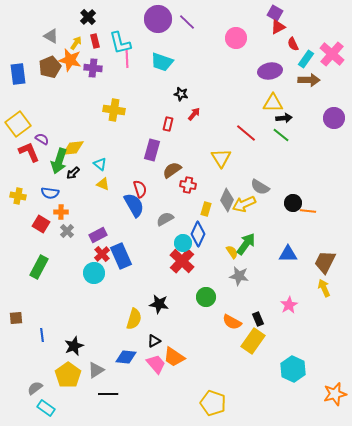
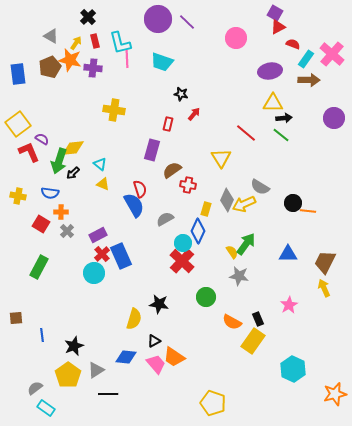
red semicircle at (293, 44): rotated 136 degrees clockwise
blue diamond at (198, 234): moved 3 px up
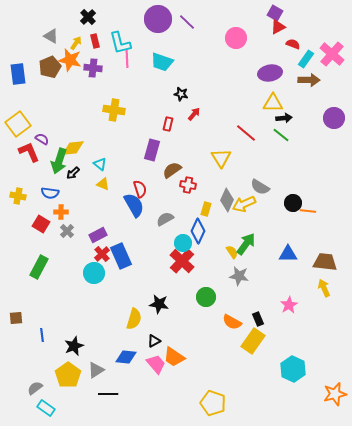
purple ellipse at (270, 71): moved 2 px down
brown trapezoid at (325, 262): rotated 70 degrees clockwise
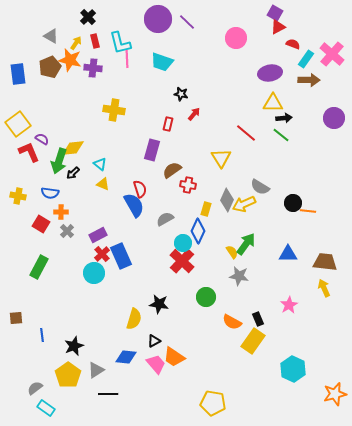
yellow pentagon at (213, 403): rotated 10 degrees counterclockwise
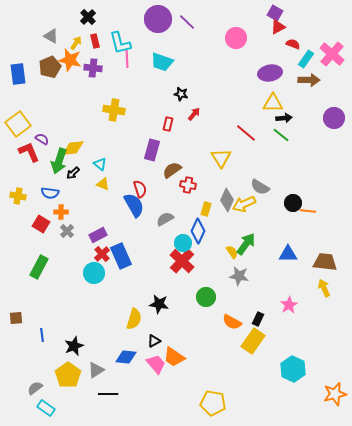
black rectangle at (258, 319): rotated 48 degrees clockwise
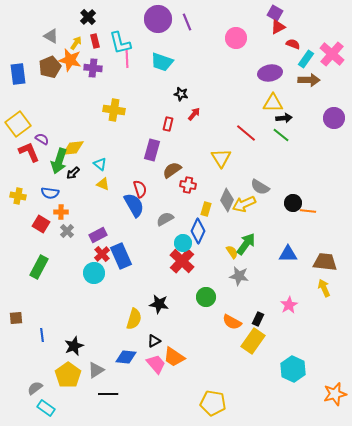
purple line at (187, 22): rotated 24 degrees clockwise
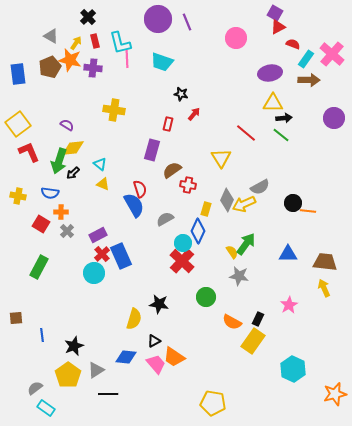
purple semicircle at (42, 139): moved 25 px right, 14 px up
gray semicircle at (260, 187): rotated 60 degrees counterclockwise
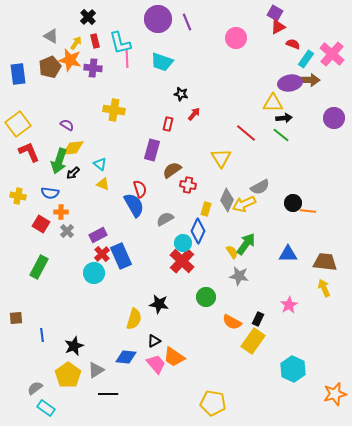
purple ellipse at (270, 73): moved 20 px right, 10 px down
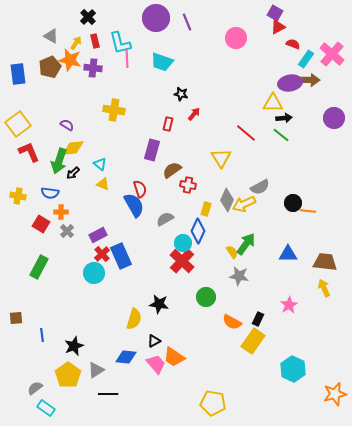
purple circle at (158, 19): moved 2 px left, 1 px up
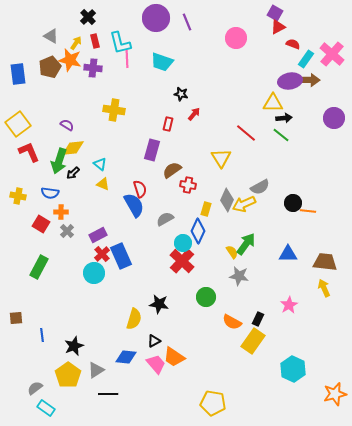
purple ellipse at (290, 83): moved 2 px up
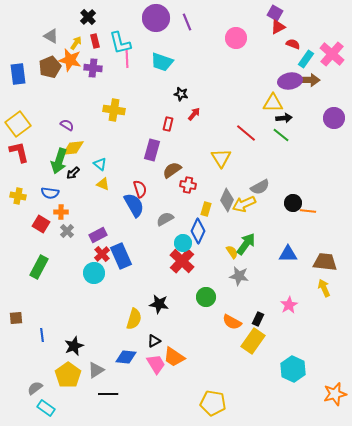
red L-shape at (29, 152): moved 10 px left; rotated 10 degrees clockwise
pink trapezoid at (156, 364): rotated 10 degrees clockwise
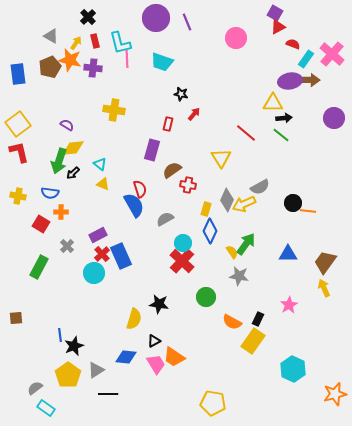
gray cross at (67, 231): moved 15 px down
blue diamond at (198, 231): moved 12 px right
brown trapezoid at (325, 262): rotated 60 degrees counterclockwise
blue line at (42, 335): moved 18 px right
